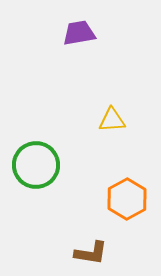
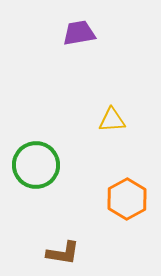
brown L-shape: moved 28 px left
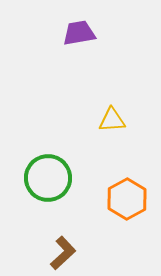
green circle: moved 12 px right, 13 px down
brown L-shape: rotated 52 degrees counterclockwise
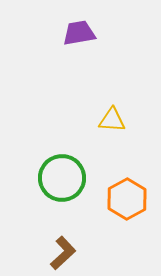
yellow triangle: rotated 8 degrees clockwise
green circle: moved 14 px right
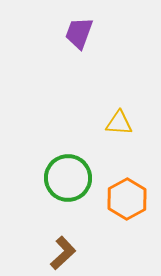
purple trapezoid: rotated 60 degrees counterclockwise
yellow triangle: moved 7 px right, 3 px down
green circle: moved 6 px right
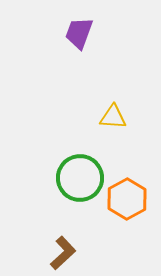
yellow triangle: moved 6 px left, 6 px up
green circle: moved 12 px right
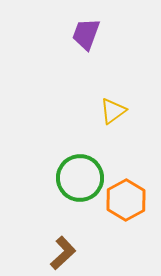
purple trapezoid: moved 7 px right, 1 px down
yellow triangle: moved 6 px up; rotated 40 degrees counterclockwise
orange hexagon: moved 1 px left, 1 px down
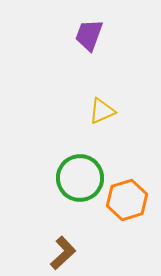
purple trapezoid: moved 3 px right, 1 px down
yellow triangle: moved 11 px left; rotated 12 degrees clockwise
orange hexagon: moved 1 px right; rotated 12 degrees clockwise
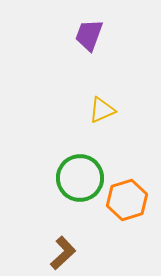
yellow triangle: moved 1 px up
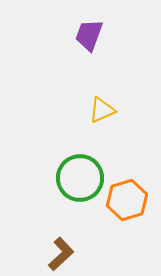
brown L-shape: moved 2 px left, 1 px down
